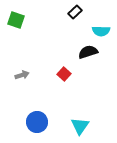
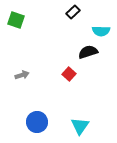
black rectangle: moved 2 px left
red square: moved 5 px right
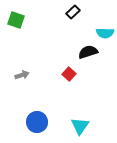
cyan semicircle: moved 4 px right, 2 px down
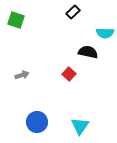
black semicircle: rotated 30 degrees clockwise
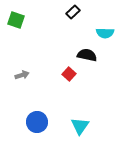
black semicircle: moved 1 px left, 3 px down
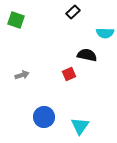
red square: rotated 24 degrees clockwise
blue circle: moved 7 px right, 5 px up
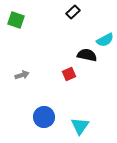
cyan semicircle: moved 7 px down; rotated 30 degrees counterclockwise
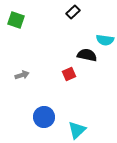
cyan semicircle: rotated 36 degrees clockwise
cyan triangle: moved 3 px left, 4 px down; rotated 12 degrees clockwise
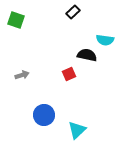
blue circle: moved 2 px up
